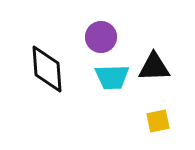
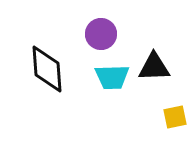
purple circle: moved 3 px up
yellow square: moved 17 px right, 4 px up
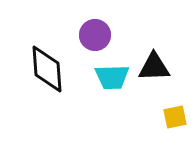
purple circle: moved 6 px left, 1 px down
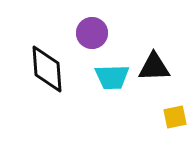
purple circle: moved 3 px left, 2 px up
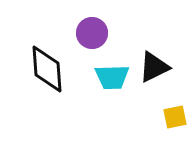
black triangle: rotated 24 degrees counterclockwise
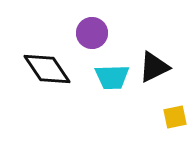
black diamond: rotated 30 degrees counterclockwise
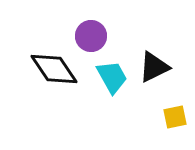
purple circle: moved 1 px left, 3 px down
black diamond: moved 7 px right
cyan trapezoid: rotated 117 degrees counterclockwise
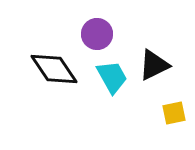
purple circle: moved 6 px right, 2 px up
black triangle: moved 2 px up
yellow square: moved 1 px left, 4 px up
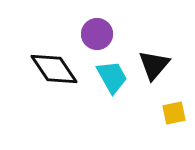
black triangle: rotated 24 degrees counterclockwise
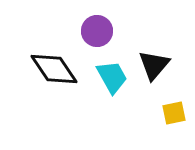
purple circle: moved 3 px up
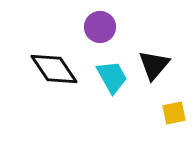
purple circle: moved 3 px right, 4 px up
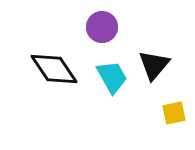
purple circle: moved 2 px right
